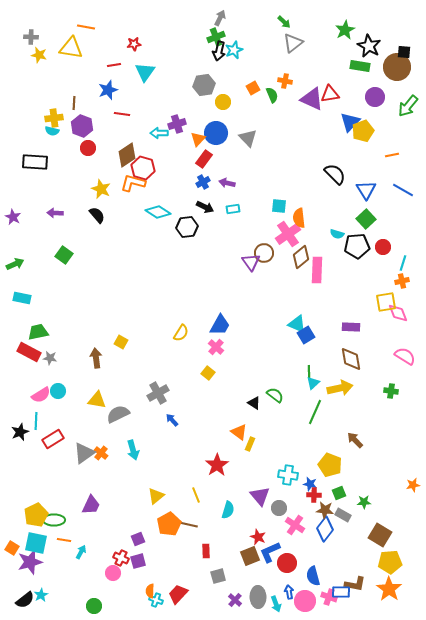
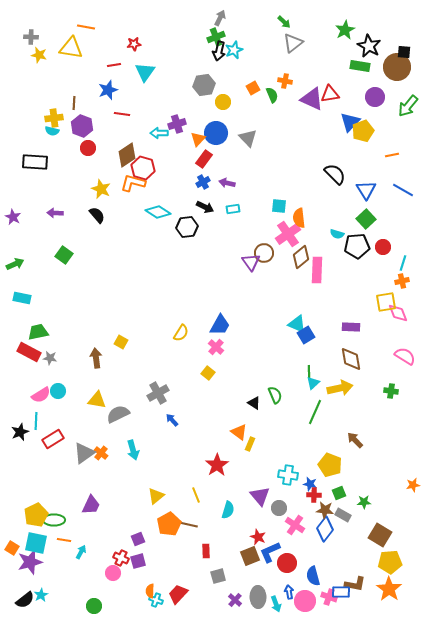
green semicircle at (275, 395): rotated 30 degrees clockwise
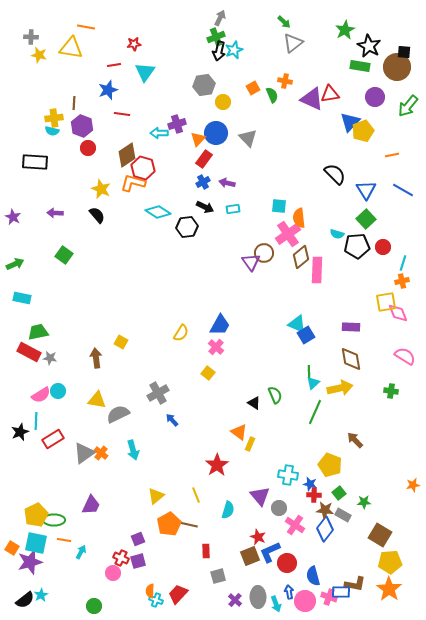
green square at (339, 493): rotated 16 degrees counterclockwise
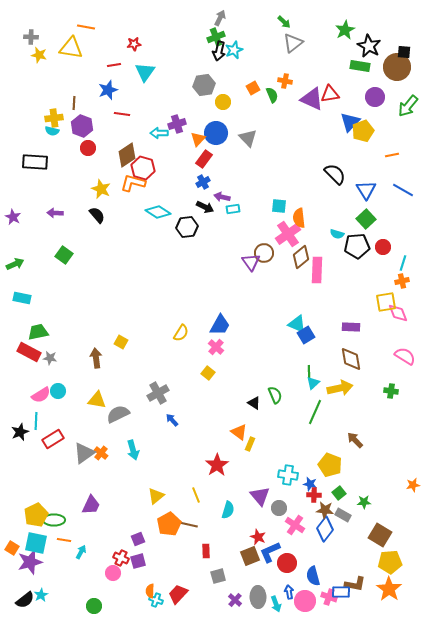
purple arrow at (227, 183): moved 5 px left, 14 px down
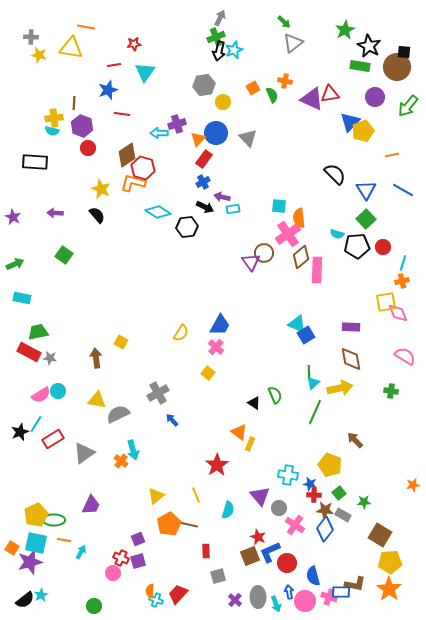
cyan line at (36, 421): moved 3 px down; rotated 30 degrees clockwise
orange cross at (101, 453): moved 20 px right, 8 px down
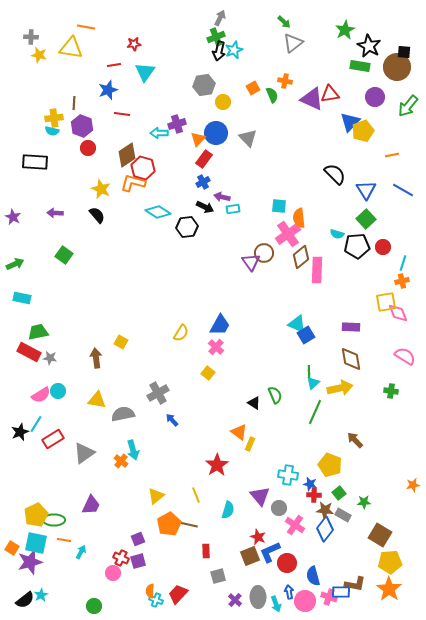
gray semicircle at (118, 414): moved 5 px right; rotated 15 degrees clockwise
